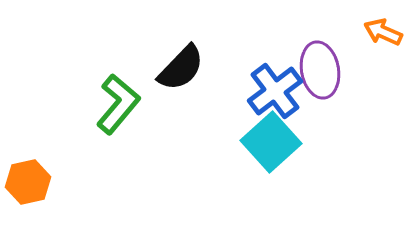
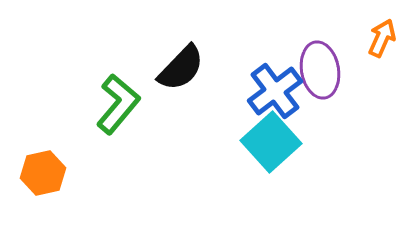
orange arrow: moved 1 px left, 6 px down; rotated 90 degrees clockwise
orange hexagon: moved 15 px right, 9 px up
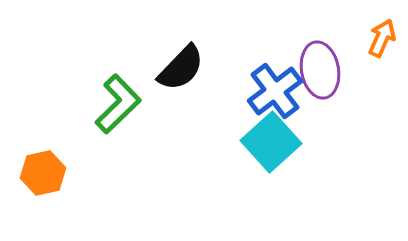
green L-shape: rotated 6 degrees clockwise
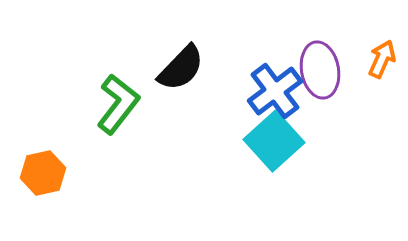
orange arrow: moved 21 px down
green L-shape: rotated 8 degrees counterclockwise
cyan square: moved 3 px right, 1 px up
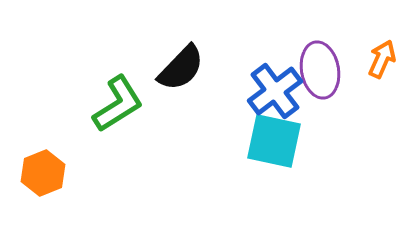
green L-shape: rotated 20 degrees clockwise
cyan square: rotated 36 degrees counterclockwise
orange hexagon: rotated 9 degrees counterclockwise
